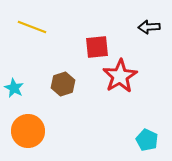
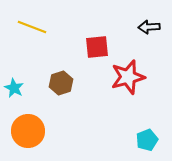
red star: moved 8 px right, 1 px down; rotated 16 degrees clockwise
brown hexagon: moved 2 px left, 1 px up
cyan pentagon: rotated 25 degrees clockwise
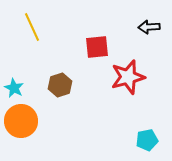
yellow line: rotated 44 degrees clockwise
brown hexagon: moved 1 px left, 2 px down
orange circle: moved 7 px left, 10 px up
cyan pentagon: rotated 10 degrees clockwise
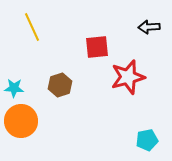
cyan star: rotated 24 degrees counterclockwise
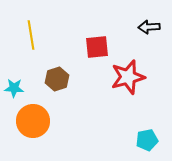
yellow line: moved 1 px left, 8 px down; rotated 16 degrees clockwise
brown hexagon: moved 3 px left, 6 px up
orange circle: moved 12 px right
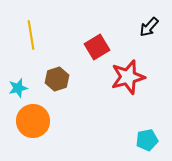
black arrow: rotated 45 degrees counterclockwise
red square: rotated 25 degrees counterclockwise
cyan star: moved 4 px right; rotated 18 degrees counterclockwise
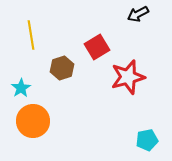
black arrow: moved 11 px left, 13 px up; rotated 20 degrees clockwise
brown hexagon: moved 5 px right, 11 px up
cyan star: moved 3 px right; rotated 18 degrees counterclockwise
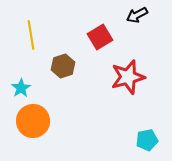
black arrow: moved 1 px left, 1 px down
red square: moved 3 px right, 10 px up
brown hexagon: moved 1 px right, 2 px up
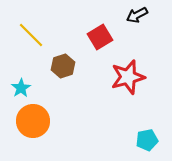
yellow line: rotated 36 degrees counterclockwise
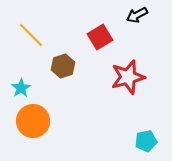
cyan pentagon: moved 1 px left, 1 px down
